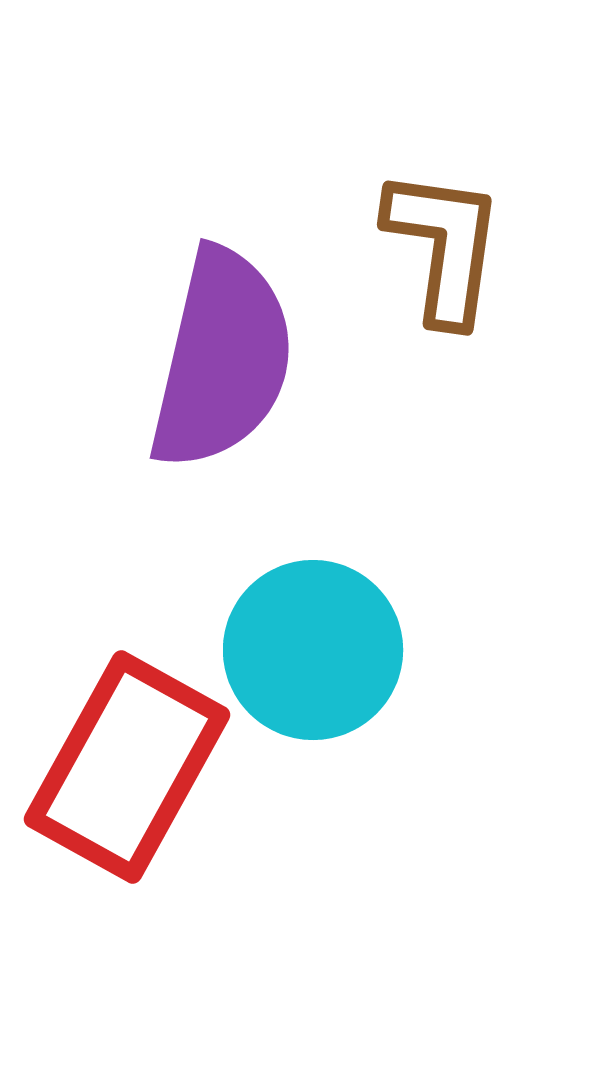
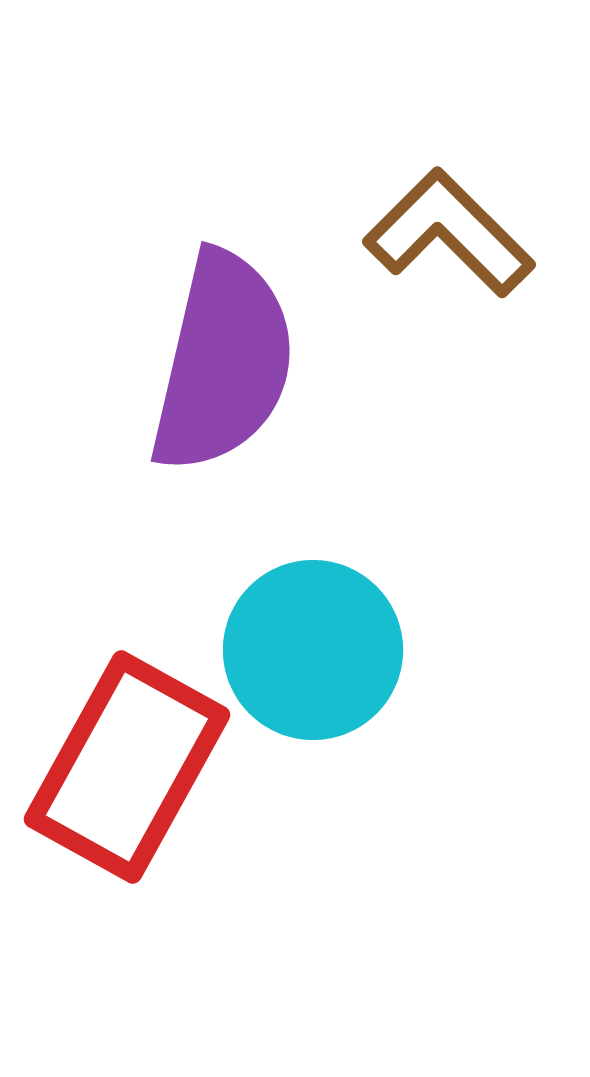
brown L-shape: moved 5 px right, 13 px up; rotated 53 degrees counterclockwise
purple semicircle: moved 1 px right, 3 px down
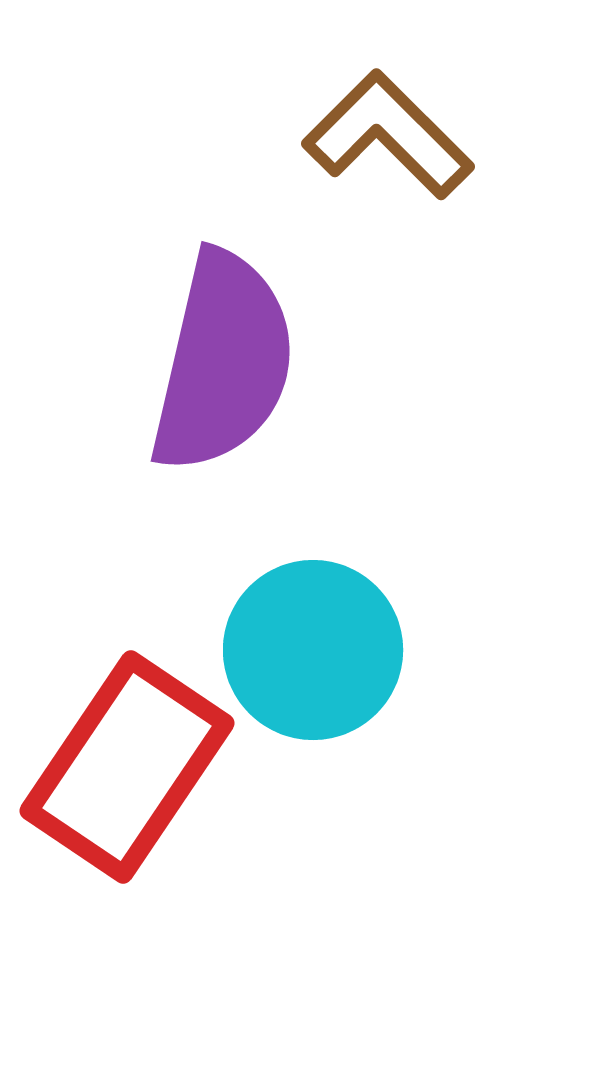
brown L-shape: moved 61 px left, 98 px up
red rectangle: rotated 5 degrees clockwise
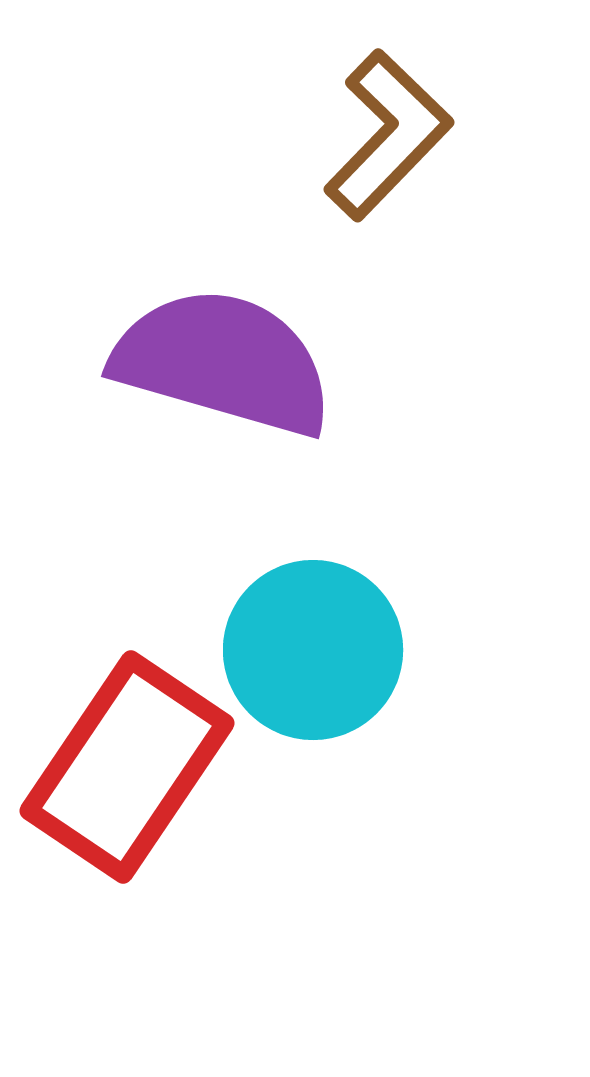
brown L-shape: rotated 89 degrees clockwise
purple semicircle: rotated 87 degrees counterclockwise
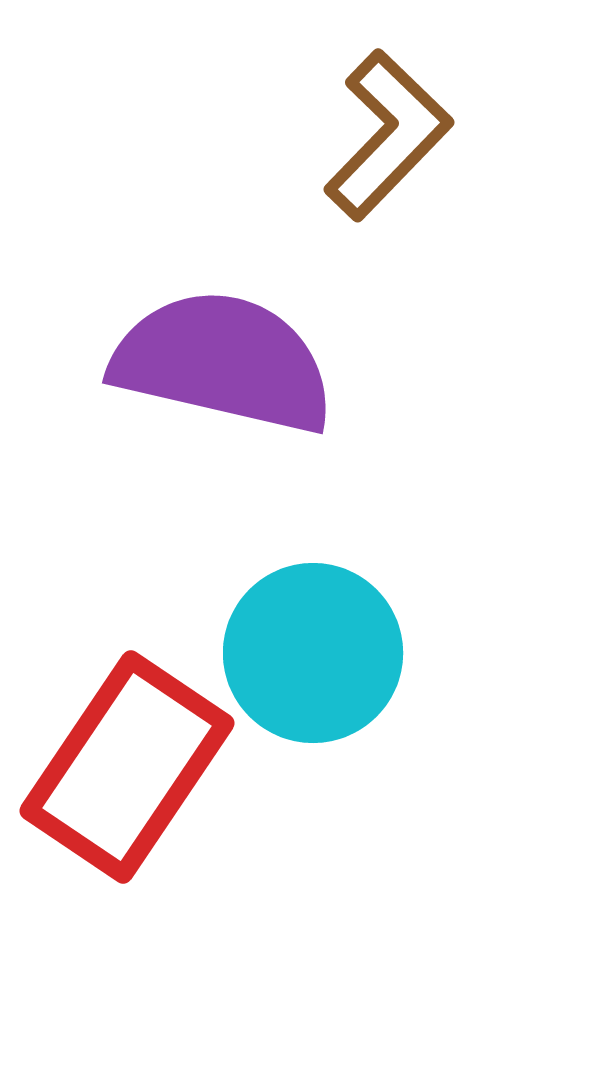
purple semicircle: rotated 3 degrees counterclockwise
cyan circle: moved 3 px down
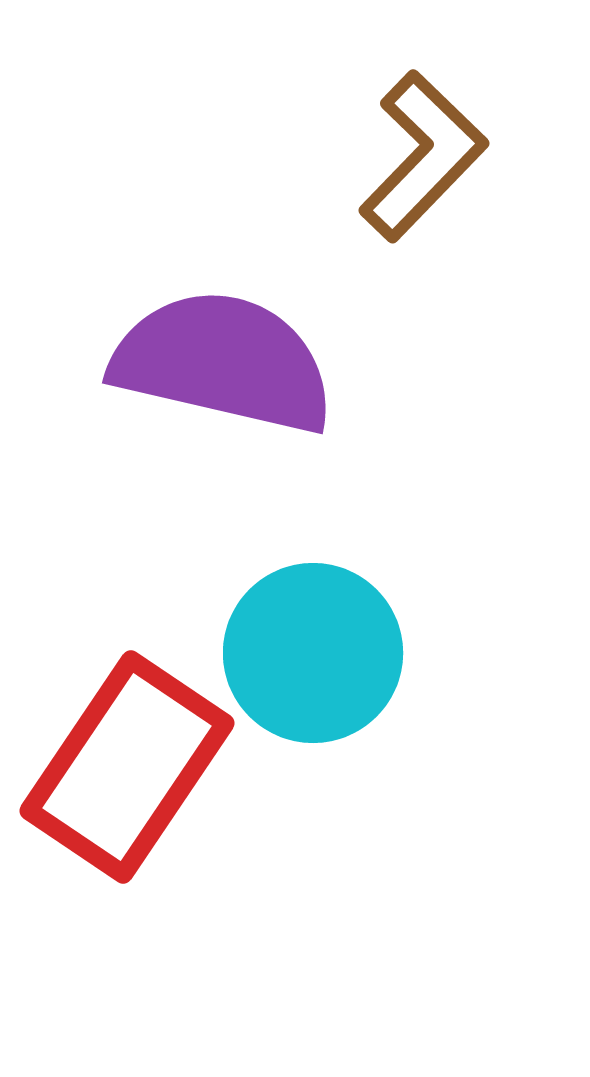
brown L-shape: moved 35 px right, 21 px down
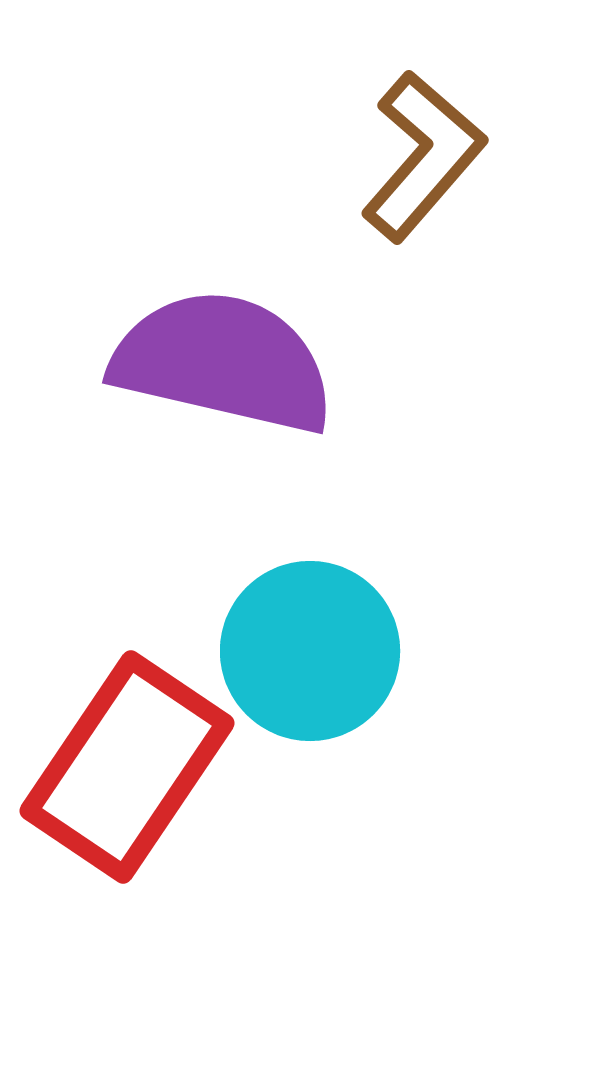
brown L-shape: rotated 3 degrees counterclockwise
cyan circle: moved 3 px left, 2 px up
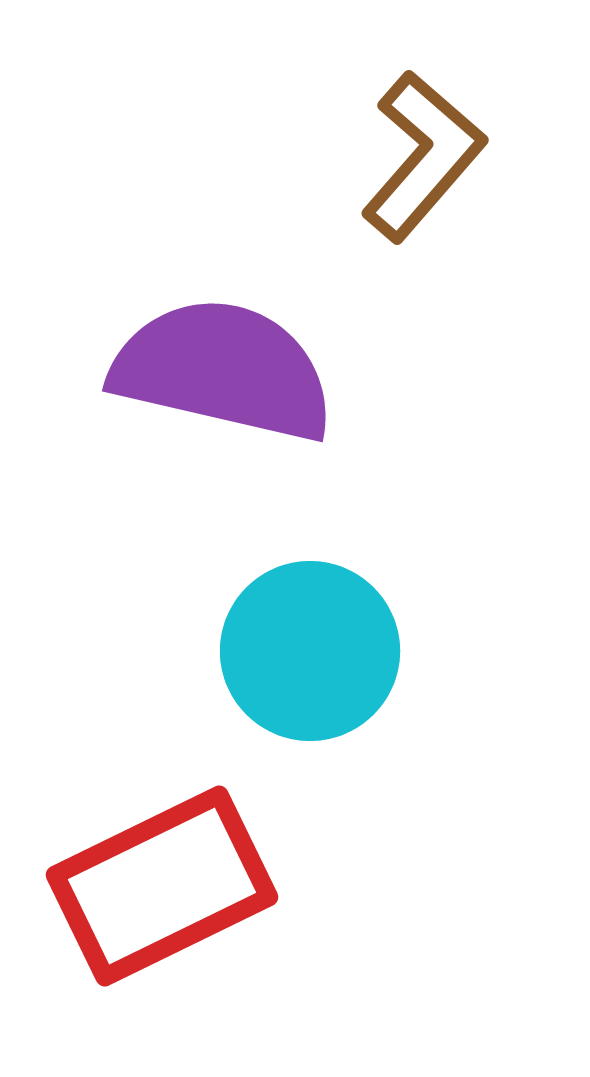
purple semicircle: moved 8 px down
red rectangle: moved 35 px right, 119 px down; rotated 30 degrees clockwise
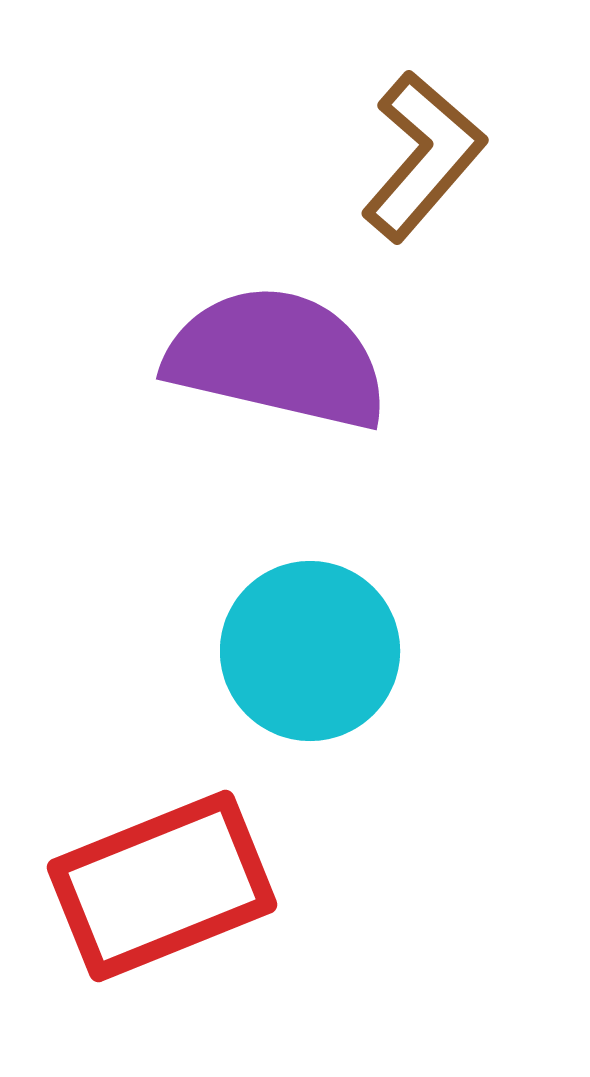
purple semicircle: moved 54 px right, 12 px up
red rectangle: rotated 4 degrees clockwise
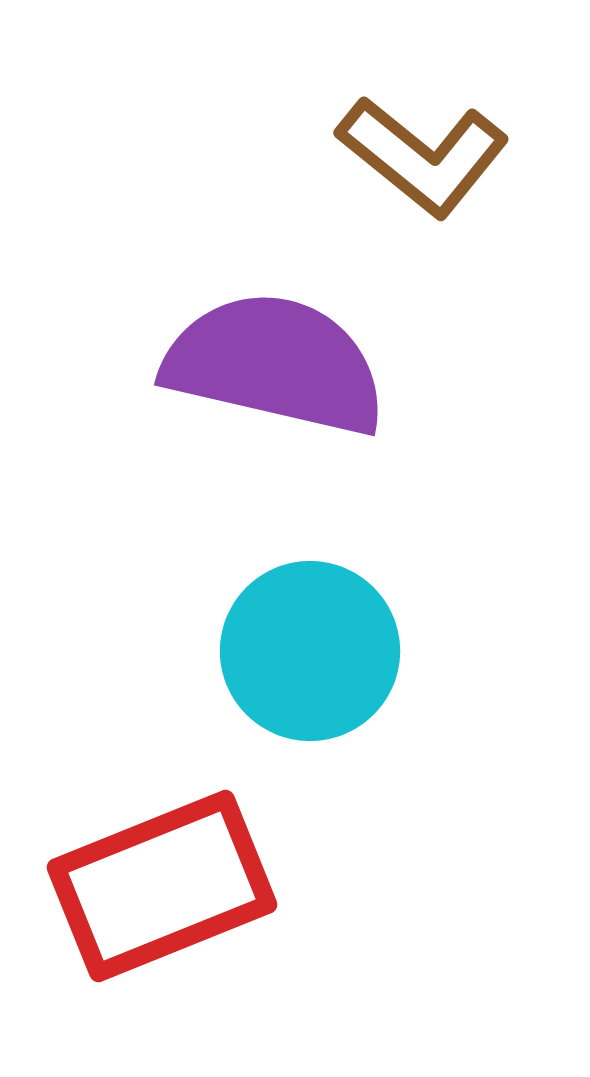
brown L-shape: rotated 88 degrees clockwise
purple semicircle: moved 2 px left, 6 px down
